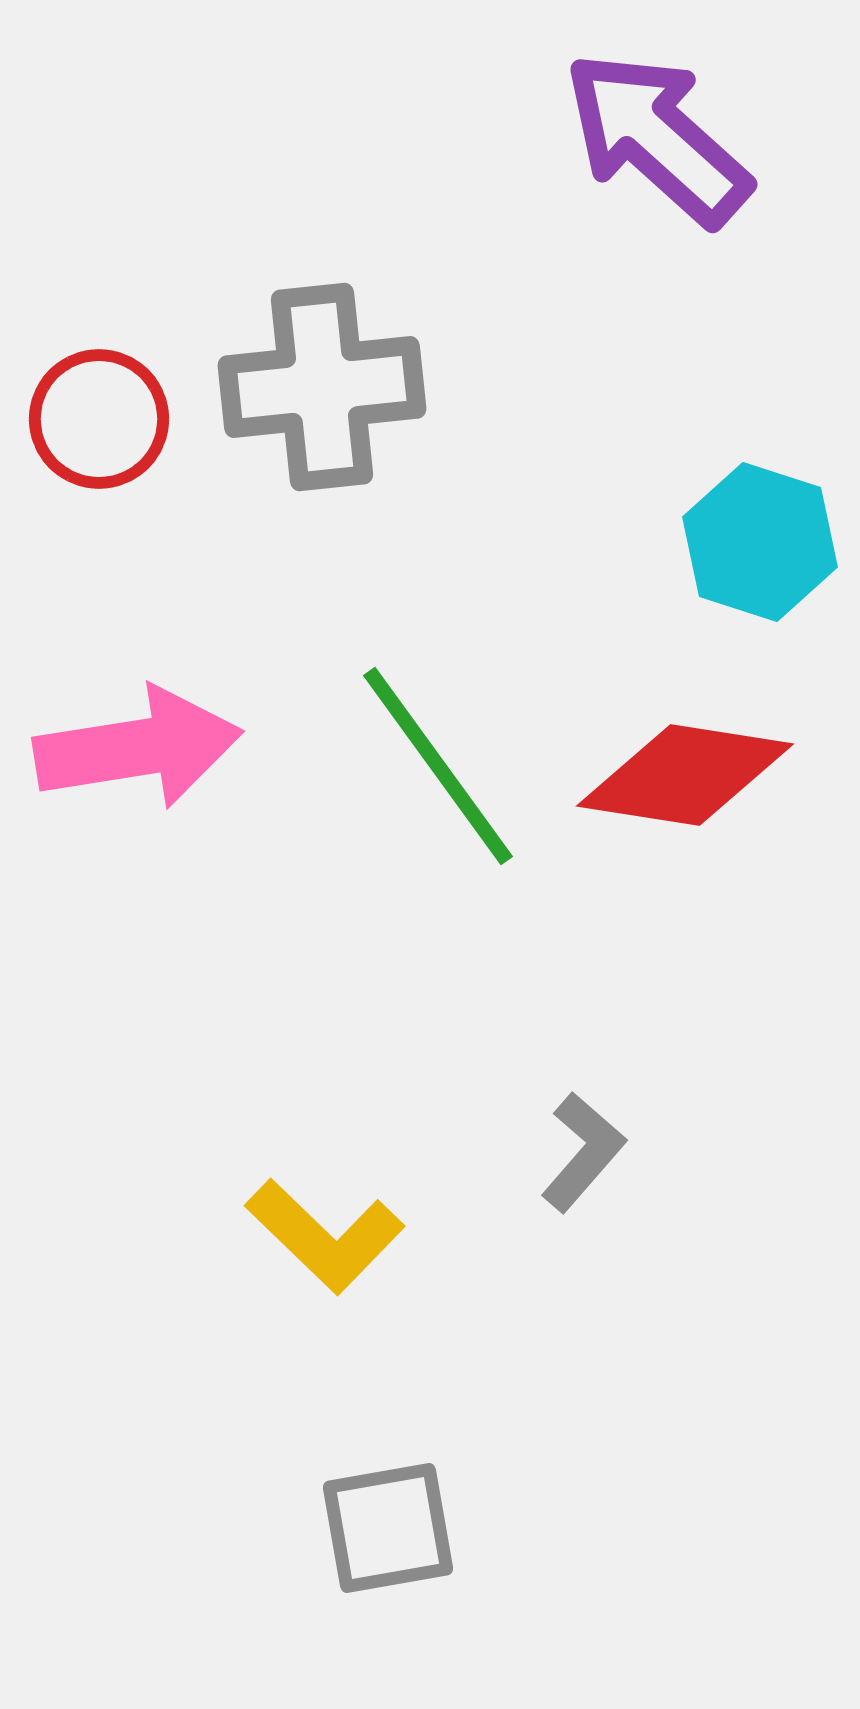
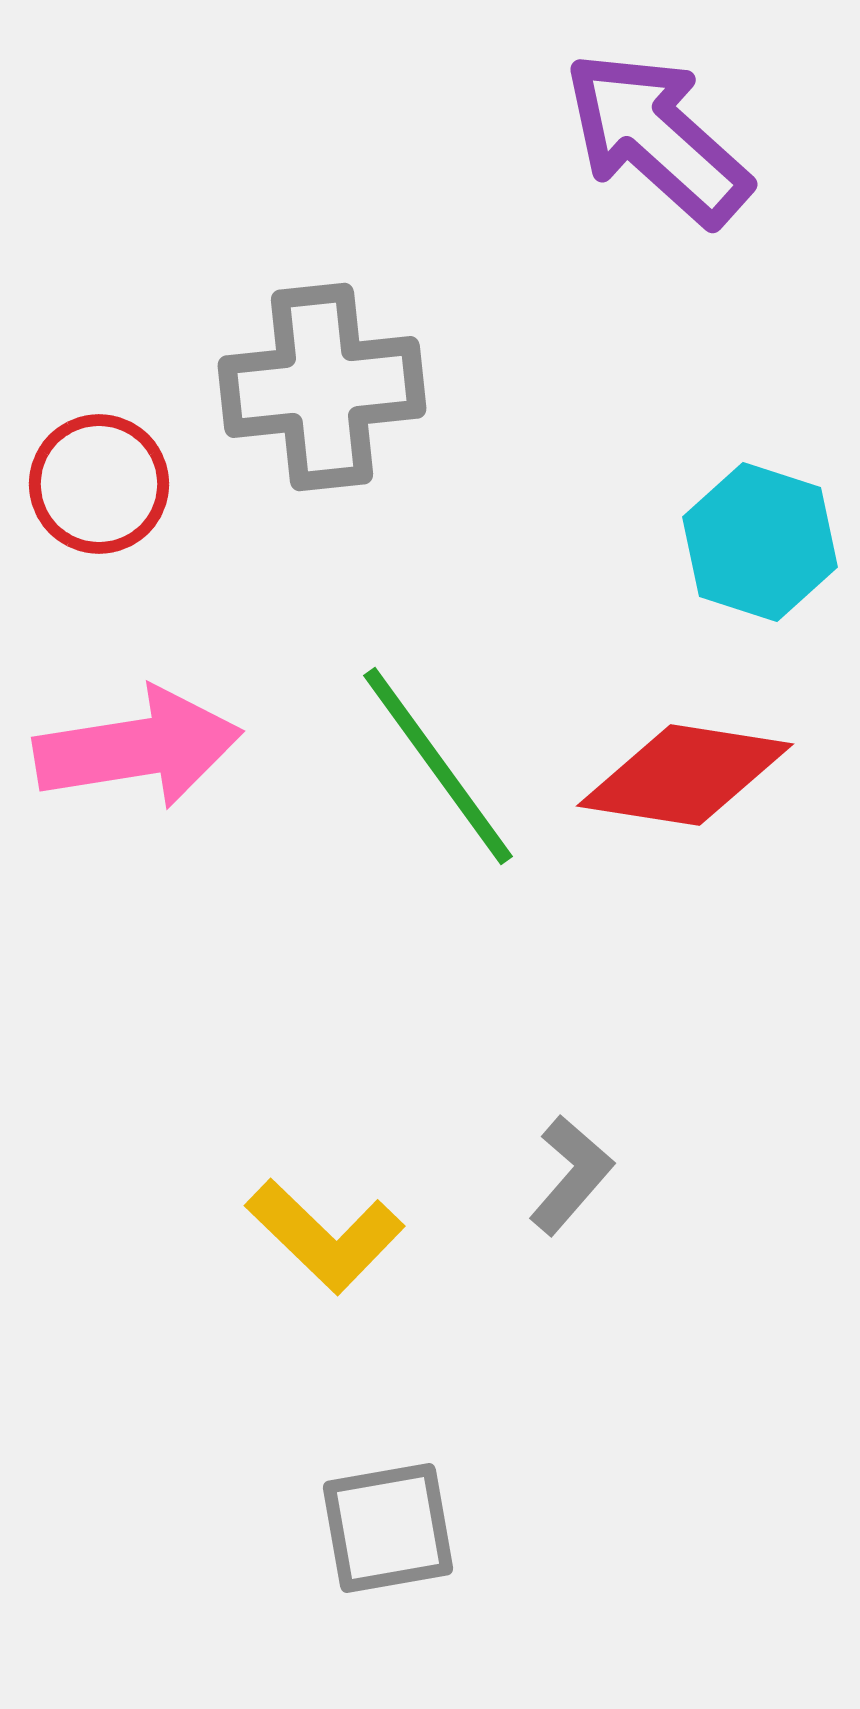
red circle: moved 65 px down
gray L-shape: moved 12 px left, 23 px down
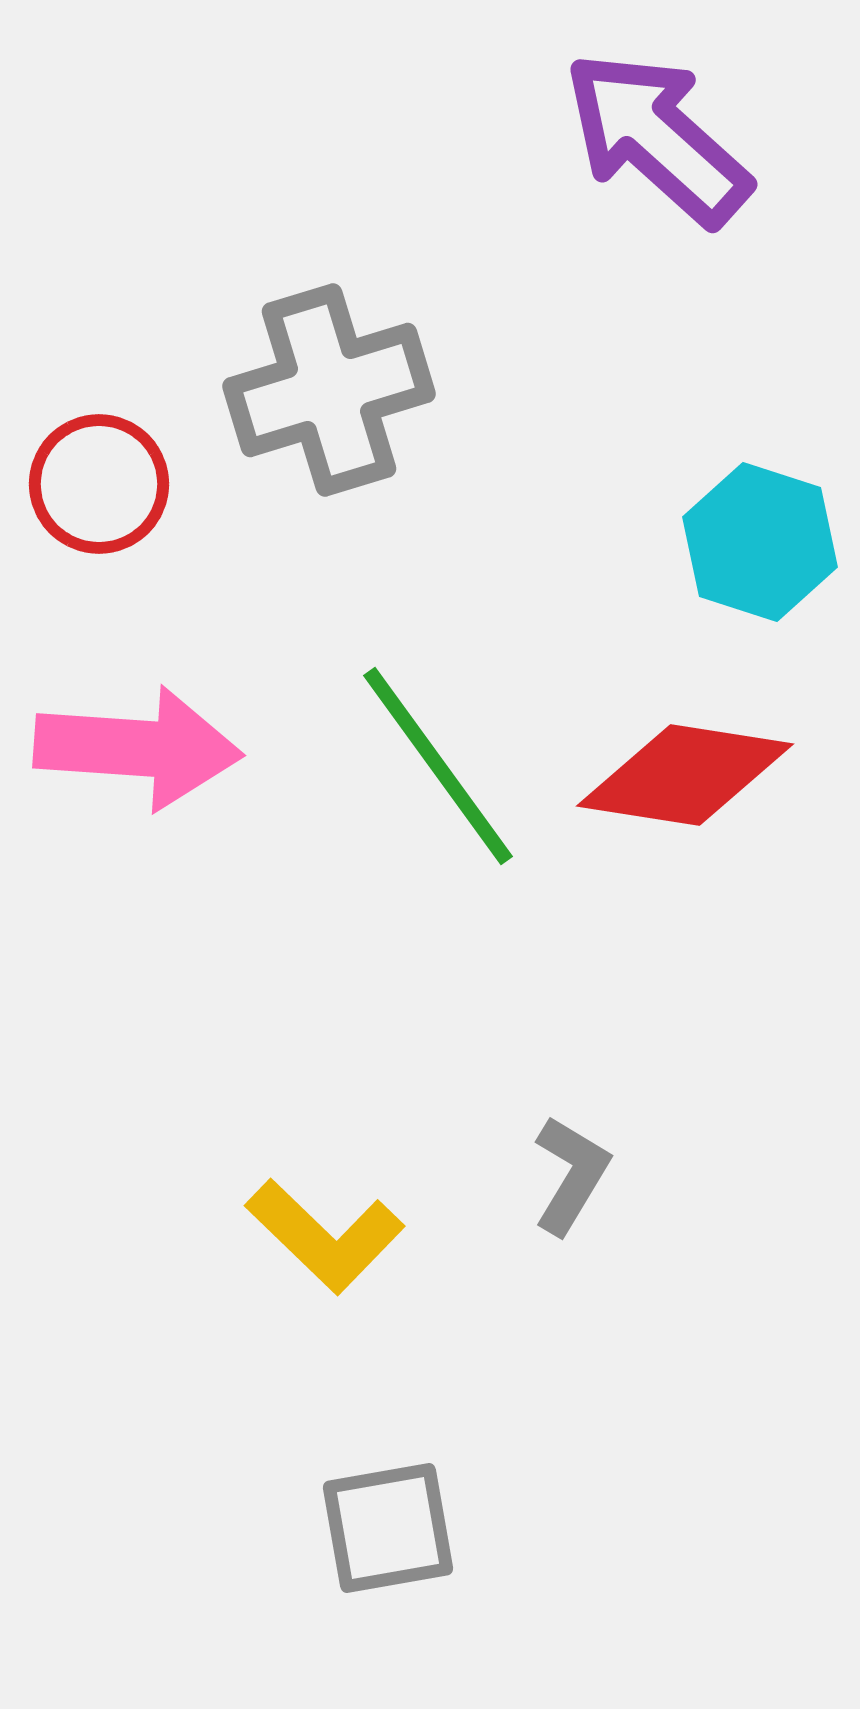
gray cross: moved 7 px right, 3 px down; rotated 11 degrees counterclockwise
pink arrow: rotated 13 degrees clockwise
gray L-shape: rotated 10 degrees counterclockwise
